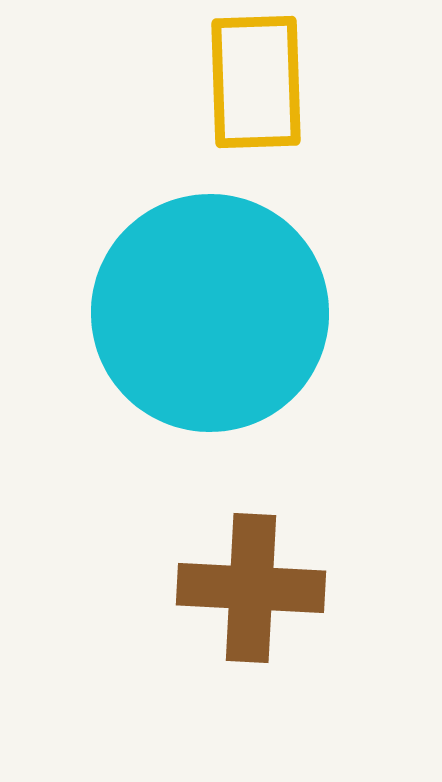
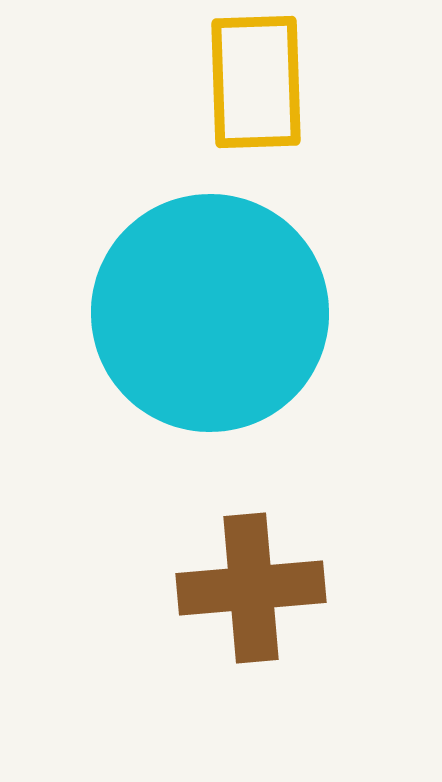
brown cross: rotated 8 degrees counterclockwise
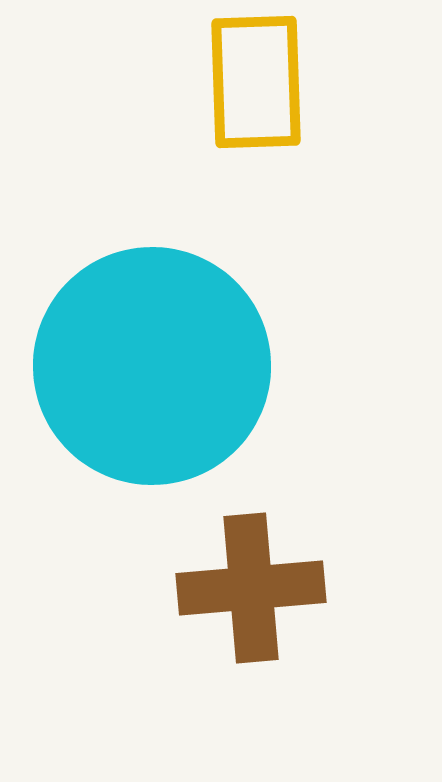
cyan circle: moved 58 px left, 53 px down
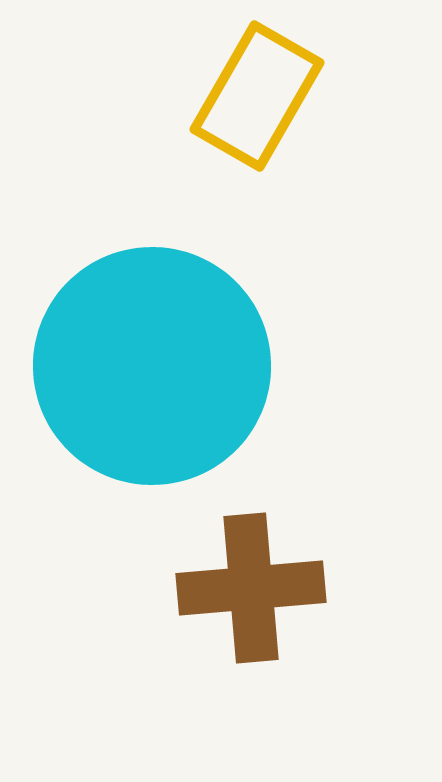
yellow rectangle: moved 1 px right, 14 px down; rotated 32 degrees clockwise
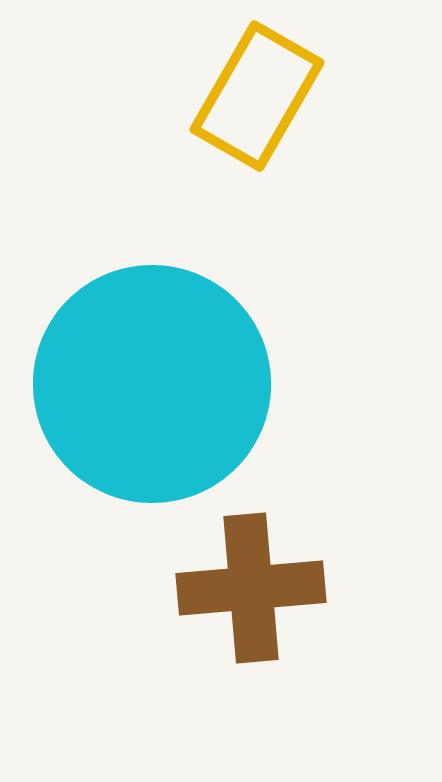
cyan circle: moved 18 px down
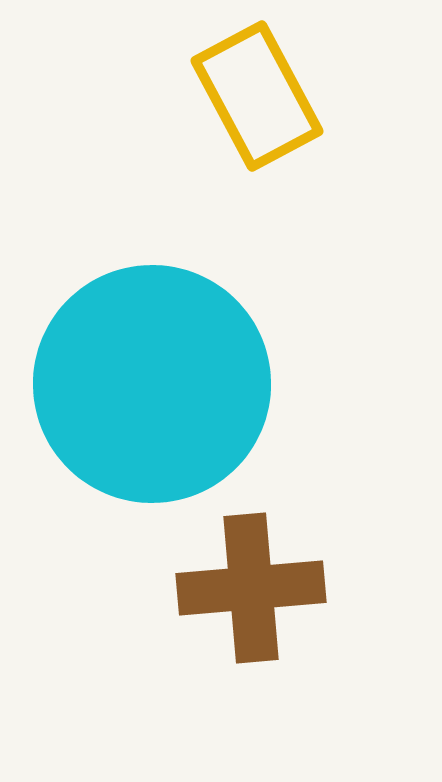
yellow rectangle: rotated 58 degrees counterclockwise
